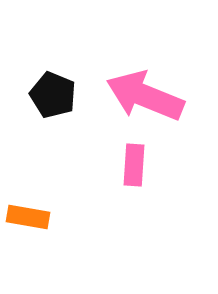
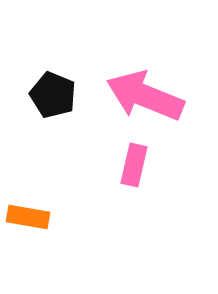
pink rectangle: rotated 9 degrees clockwise
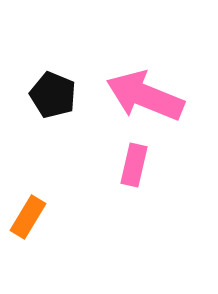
orange rectangle: rotated 69 degrees counterclockwise
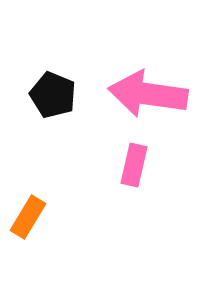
pink arrow: moved 3 px right, 2 px up; rotated 14 degrees counterclockwise
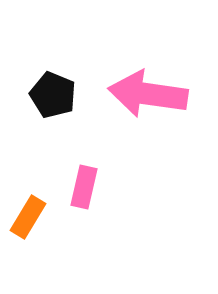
pink rectangle: moved 50 px left, 22 px down
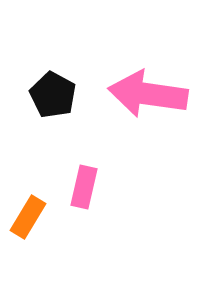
black pentagon: rotated 6 degrees clockwise
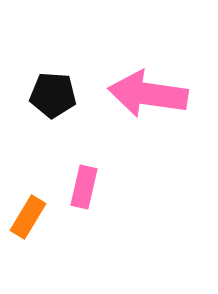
black pentagon: rotated 24 degrees counterclockwise
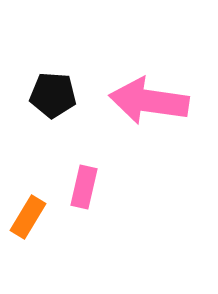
pink arrow: moved 1 px right, 7 px down
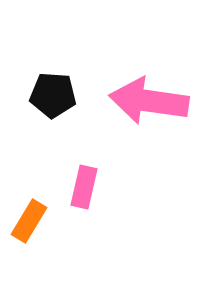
orange rectangle: moved 1 px right, 4 px down
